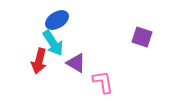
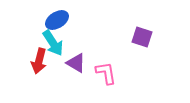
pink L-shape: moved 3 px right, 9 px up
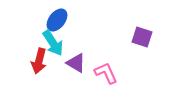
blue ellipse: rotated 20 degrees counterclockwise
pink L-shape: rotated 15 degrees counterclockwise
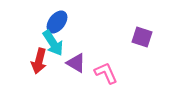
blue ellipse: moved 2 px down
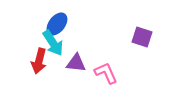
blue ellipse: moved 2 px down
purple triangle: rotated 25 degrees counterclockwise
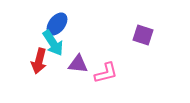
purple square: moved 1 px right, 2 px up
purple triangle: moved 2 px right, 1 px down
pink L-shape: rotated 100 degrees clockwise
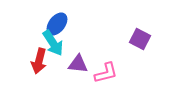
purple square: moved 3 px left, 4 px down; rotated 10 degrees clockwise
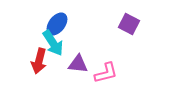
purple square: moved 11 px left, 15 px up
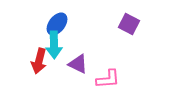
cyan arrow: moved 1 px right, 2 px down; rotated 32 degrees clockwise
purple triangle: rotated 20 degrees clockwise
pink L-shape: moved 2 px right, 6 px down; rotated 10 degrees clockwise
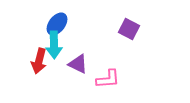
purple square: moved 5 px down
